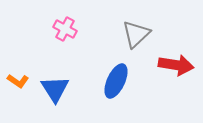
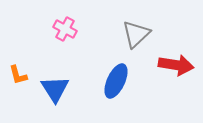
orange L-shape: moved 6 px up; rotated 40 degrees clockwise
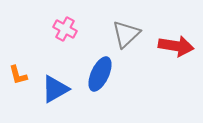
gray triangle: moved 10 px left
red arrow: moved 19 px up
blue ellipse: moved 16 px left, 7 px up
blue triangle: rotated 32 degrees clockwise
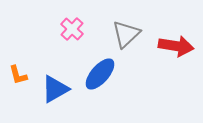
pink cross: moved 7 px right; rotated 15 degrees clockwise
blue ellipse: rotated 16 degrees clockwise
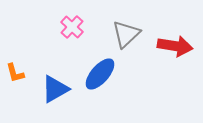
pink cross: moved 2 px up
red arrow: moved 1 px left
orange L-shape: moved 3 px left, 2 px up
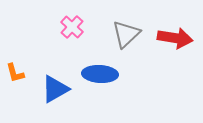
red arrow: moved 8 px up
blue ellipse: rotated 52 degrees clockwise
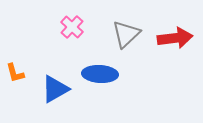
red arrow: rotated 16 degrees counterclockwise
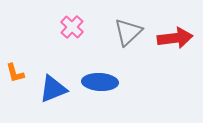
gray triangle: moved 2 px right, 2 px up
blue ellipse: moved 8 px down
blue triangle: moved 2 px left; rotated 8 degrees clockwise
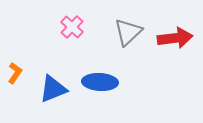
orange L-shape: rotated 130 degrees counterclockwise
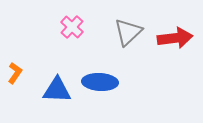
blue triangle: moved 4 px right, 1 px down; rotated 24 degrees clockwise
